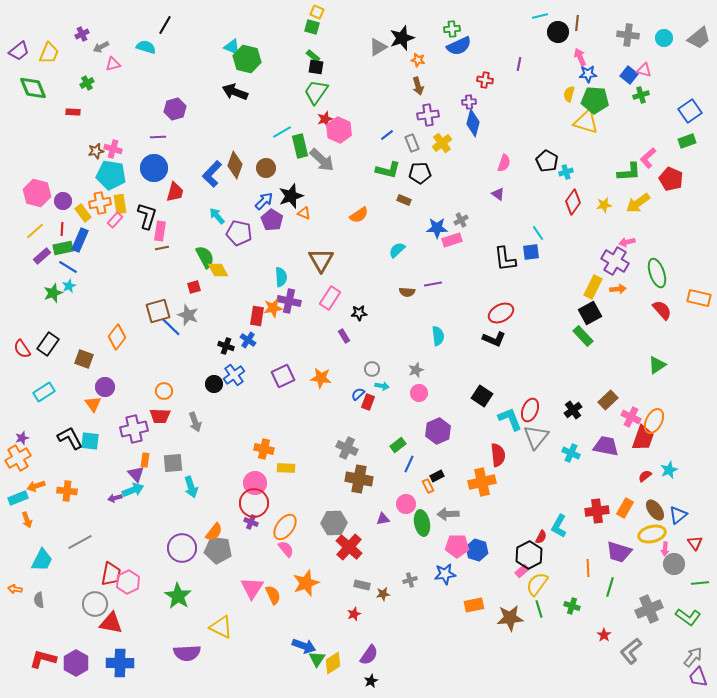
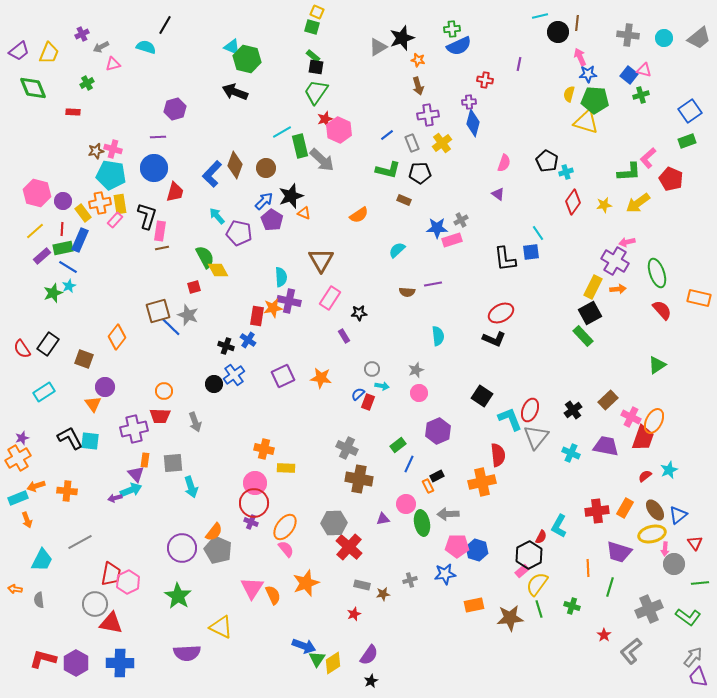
cyan arrow at (133, 490): moved 2 px left
gray pentagon at (218, 550): rotated 16 degrees clockwise
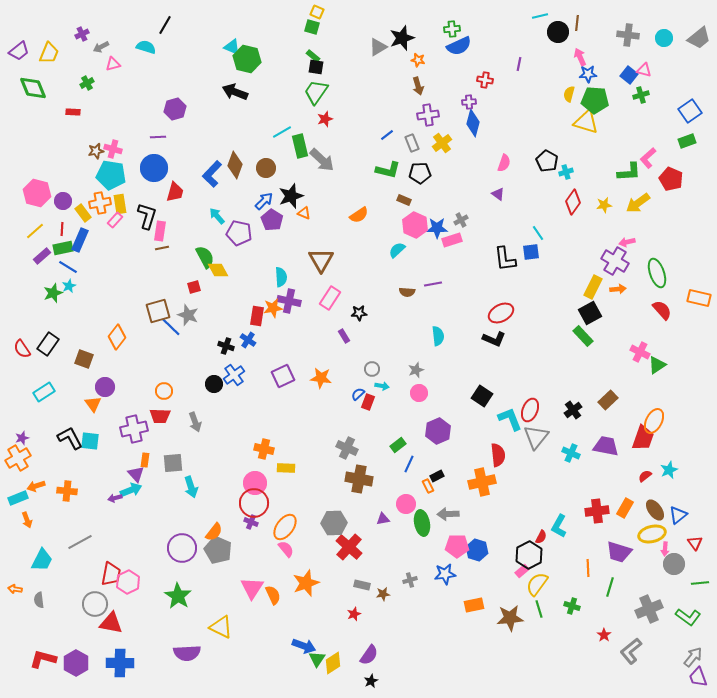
pink hexagon at (339, 130): moved 76 px right, 95 px down
pink cross at (631, 417): moved 9 px right, 65 px up
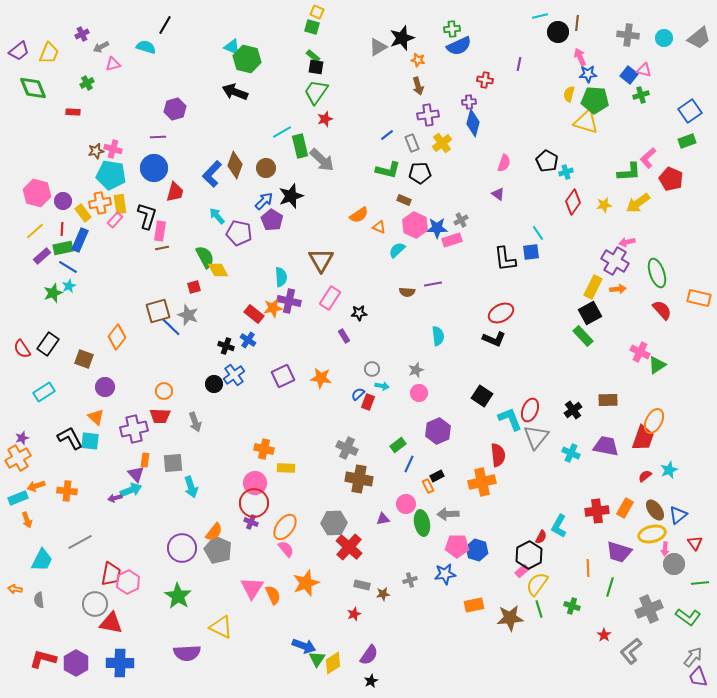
orange triangle at (304, 213): moved 75 px right, 14 px down
red rectangle at (257, 316): moved 3 px left, 2 px up; rotated 60 degrees counterclockwise
brown rectangle at (608, 400): rotated 42 degrees clockwise
orange triangle at (93, 404): moved 3 px right, 13 px down; rotated 12 degrees counterclockwise
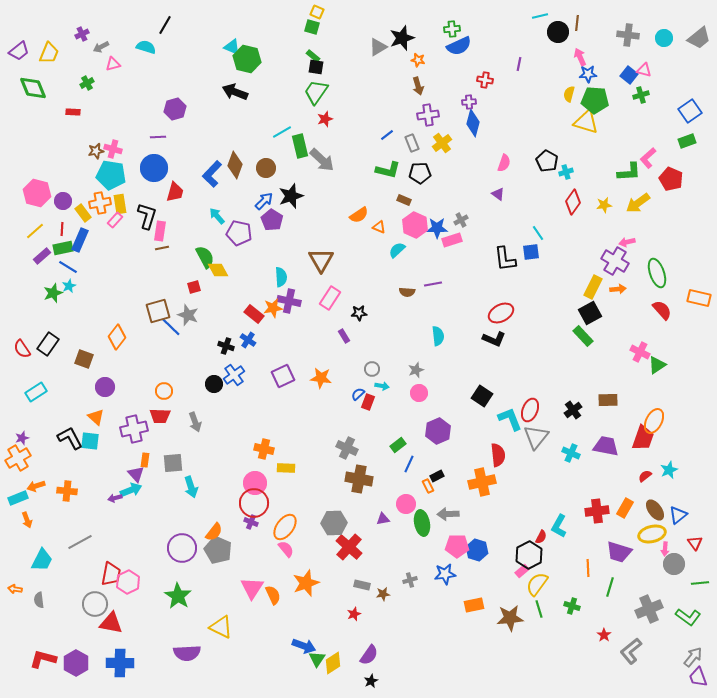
cyan rectangle at (44, 392): moved 8 px left
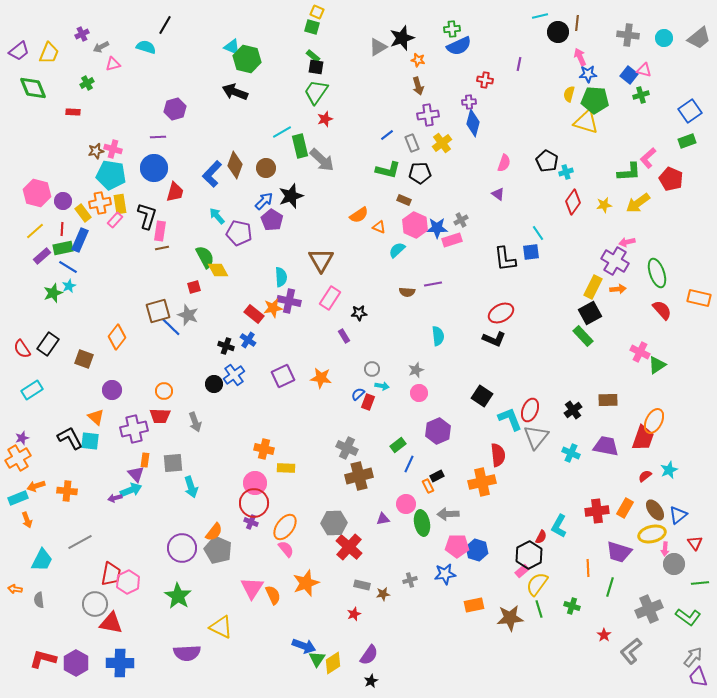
purple circle at (105, 387): moved 7 px right, 3 px down
cyan rectangle at (36, 392): moved 4 px left, 2 px up
brown cross at (359, 479): moved 3 px up; rotated 24 degrees counterclockwise
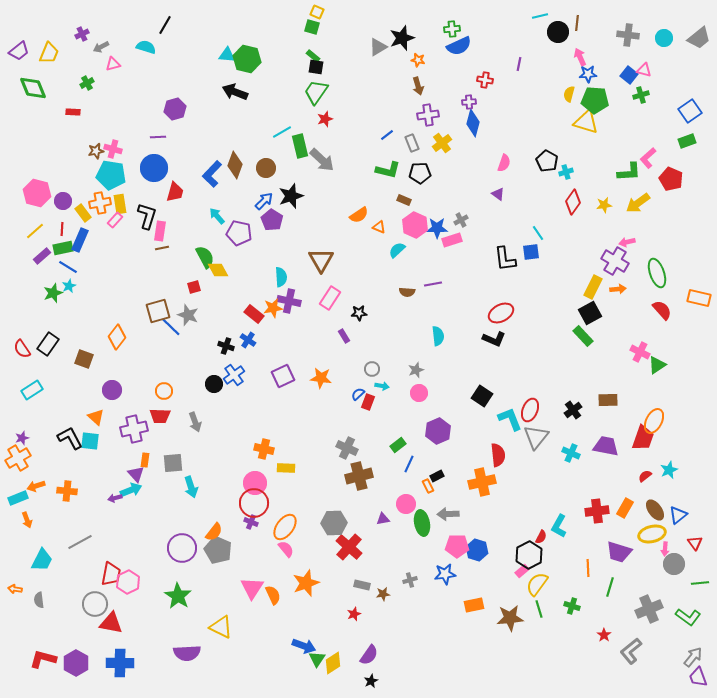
cyan triangle at (232, 47): moved 5 px left, 8 px down; rotated 18 degrees counterclockwise
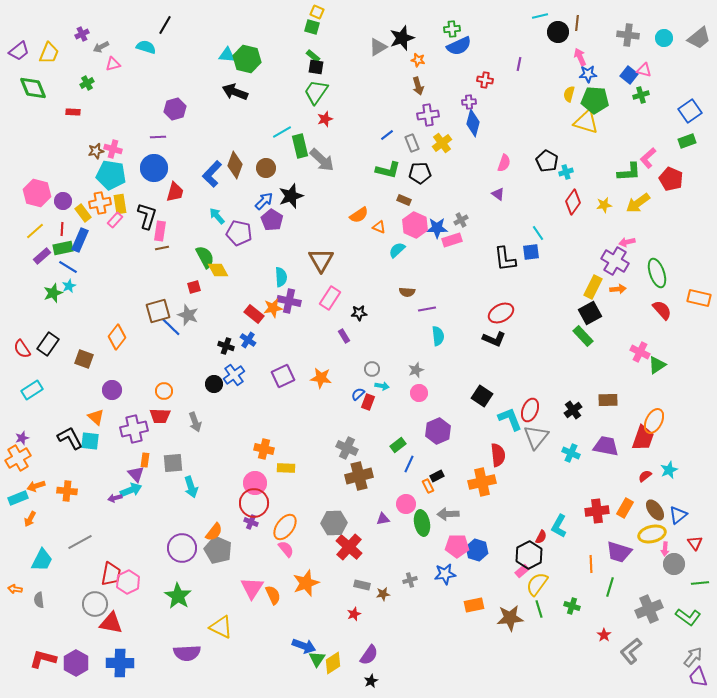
purple line at (433, 284): moved 6 px left, 25 px down
orange arrow at (27, 520): moved 3 px right, 1 px up; rotated 49 degrees clockwise
orange line at (588, 568): moved 3 px right, 4 px up
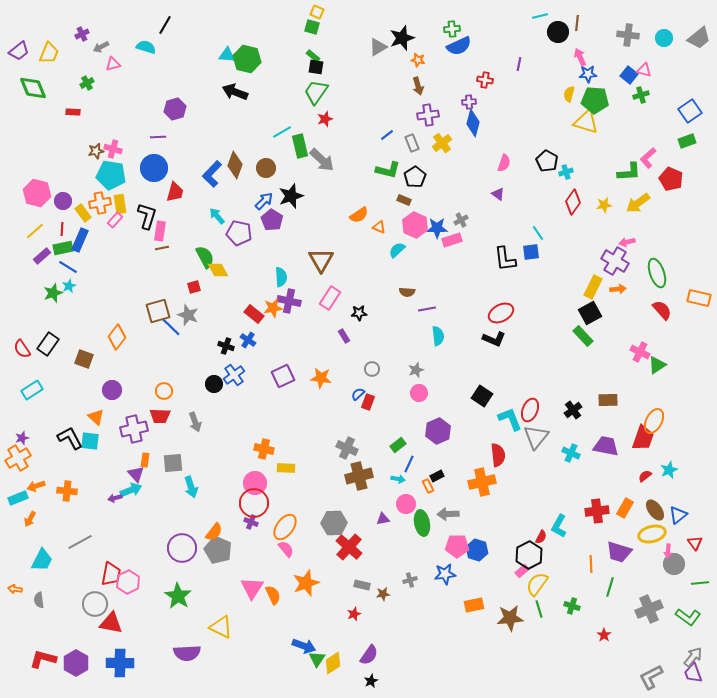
black pentagon at (420, 173): moved 5 px left, 4 px down; rotated 30 degrees counterclockwise
cyan arrow at (382, 386): moved 16 px right, 93 px down
pink arrow at (665, 549): moved 3 px right, 2 px down
gray L-shape at (631, 651): moved 20 px right, 26 px down; rotated 12 degrees clockwise
purple trapezoid at (698, 677): moved 5 px left, 4 px up
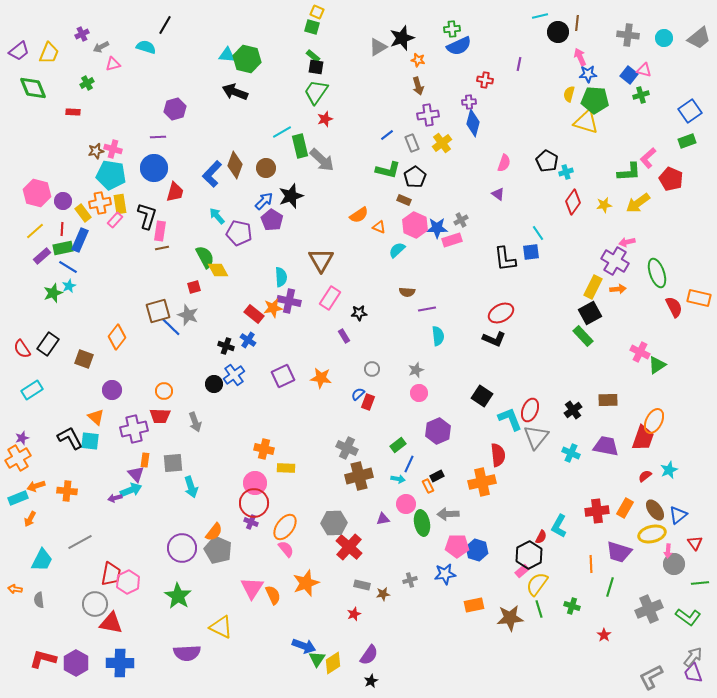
red semicircle at (662, 310): moved 12 px right, 3 px up; rotated 15 degrees clockwise
